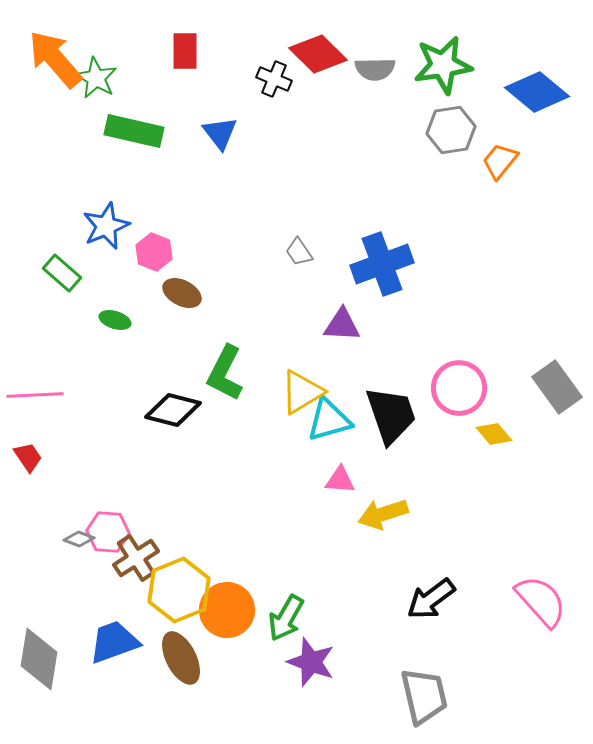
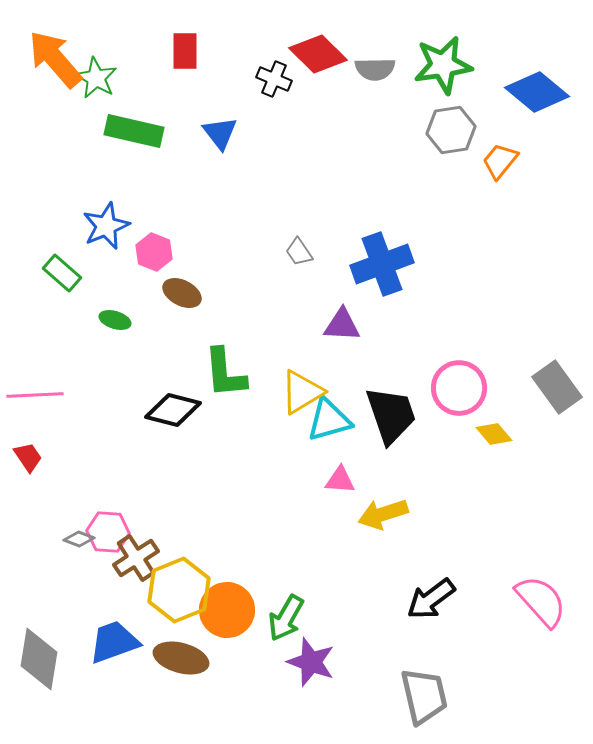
green L-shape at (225, 373): rotated 32 degrees counterclockwise
brown ellipse at (181, 658): rotated 48 degrees counterclockwise
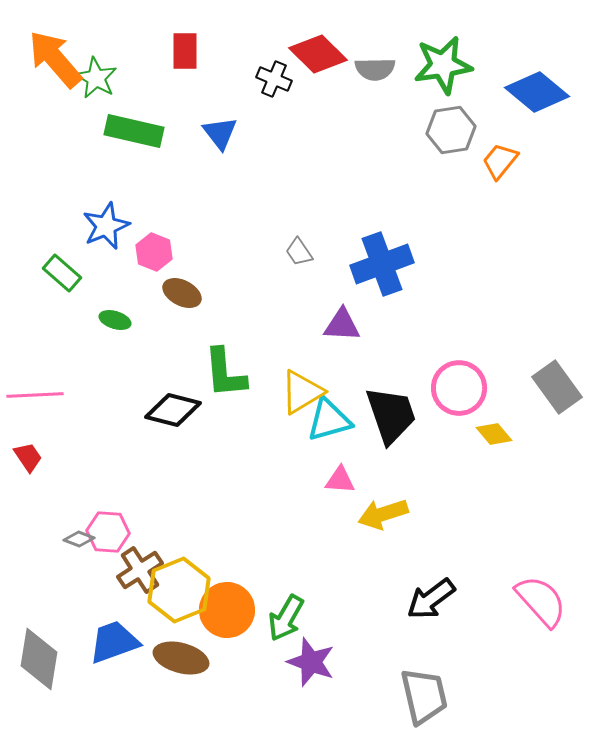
brown cross at (136, 558): moved 4 px right, 12 px down
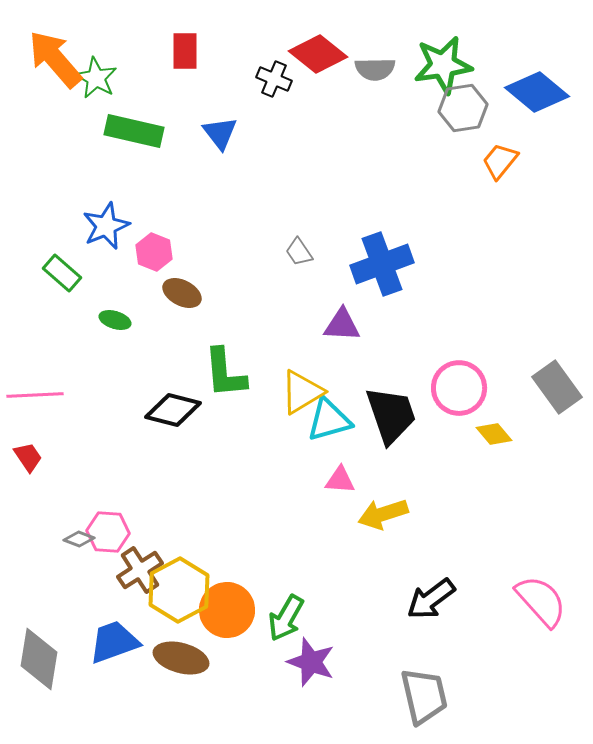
red diamond at (318, 54): rotated 6 degrees counterclockwise
gray hexagon at (451, 130): moved 12 px right, 22 px up
yellow hexagon at (179, 590): rotated 6 degrees counterclockwise
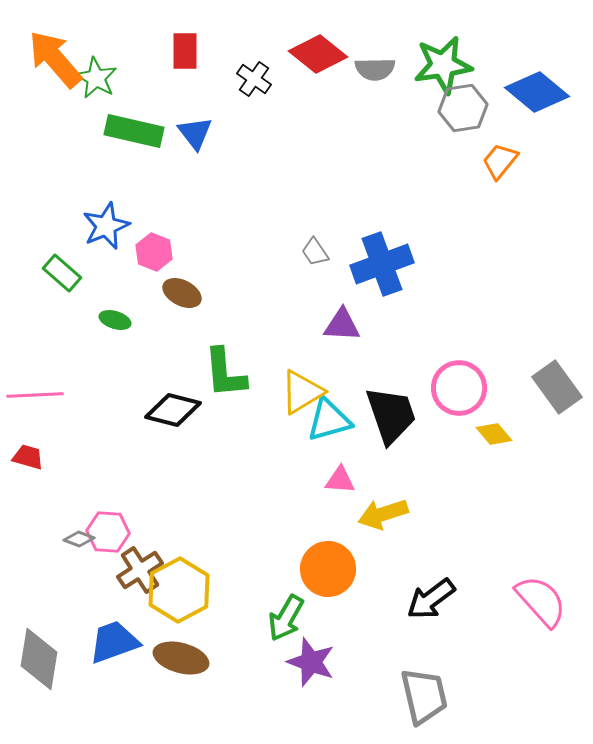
black cross at (274, 79): moved 20 px left; rotated 12 degrees clockwise
blue triangle at (220, 133): moved 25 px left
gray trapezoid at (299, 252): moved 16 px right
red trapezoid at (28, 457): rotated 40 degrees counterclockwise
orange circle at (227, 610): moved 101 px right, 41 px up
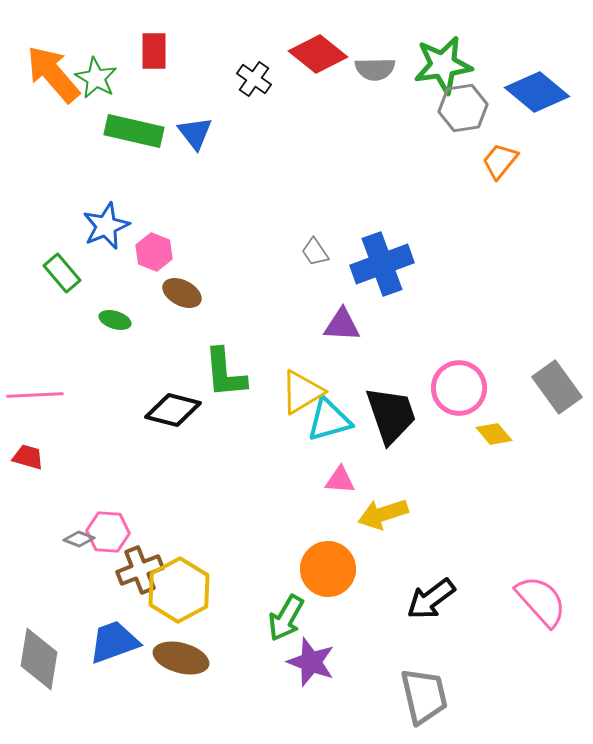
red rectangle at (185, 51): moved 31 px left
orange arrow at (55, 59): moved 2 px left, 15 px down
green rectangle at (62, 273): rotated 9 degrees clockwise
brown cross at (140, 570): rotated 12 degrees clockwise
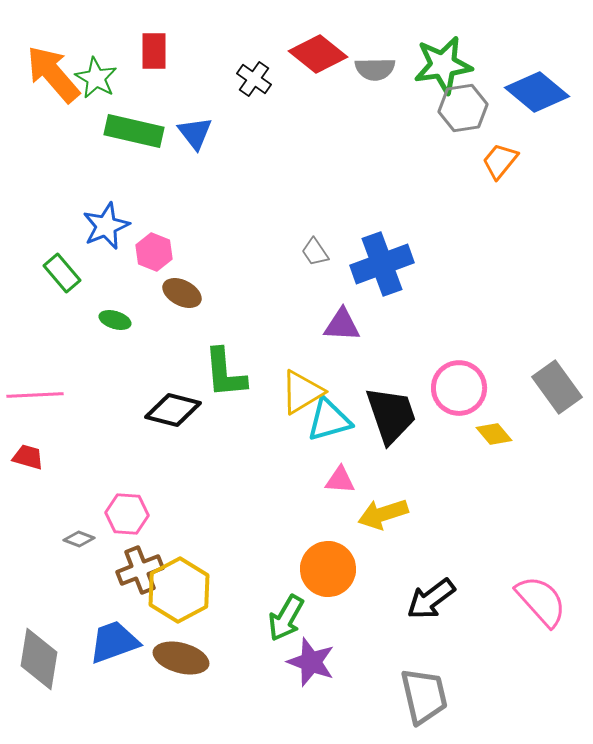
pink hexagon at (108, 532): moved 19 px right, 18 px up
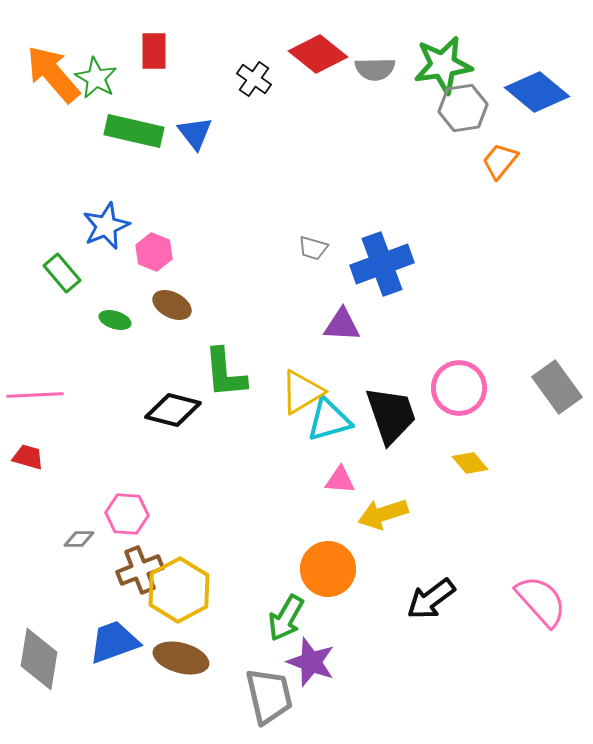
gray trapezoid at (315, 252): moved 2 px left, 4 px up; rotated 40 degrees counterclockwise
brown ellipse at (182, 293): moved 10 px left, 12 px down
yellow diamond at (494, 434): moved 24 px left, 29 px down
gray diamond at (79, 539): rotated 20 degrees counterclockwise
gray trapezoid at (424, 696): moved 155 px left
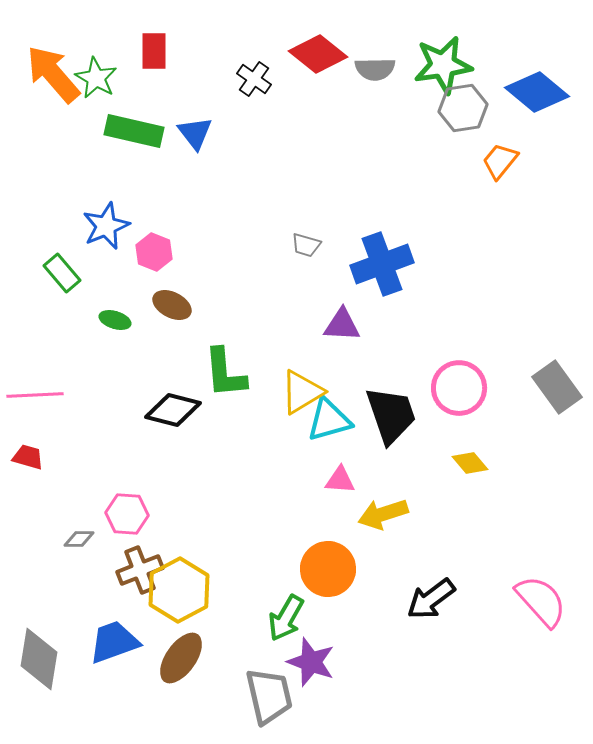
gray trapezoid at (313, 248): moved 7 px left, 3 px up
brown ellipse at (181, 658): rotated 70 degrees counterclockwise
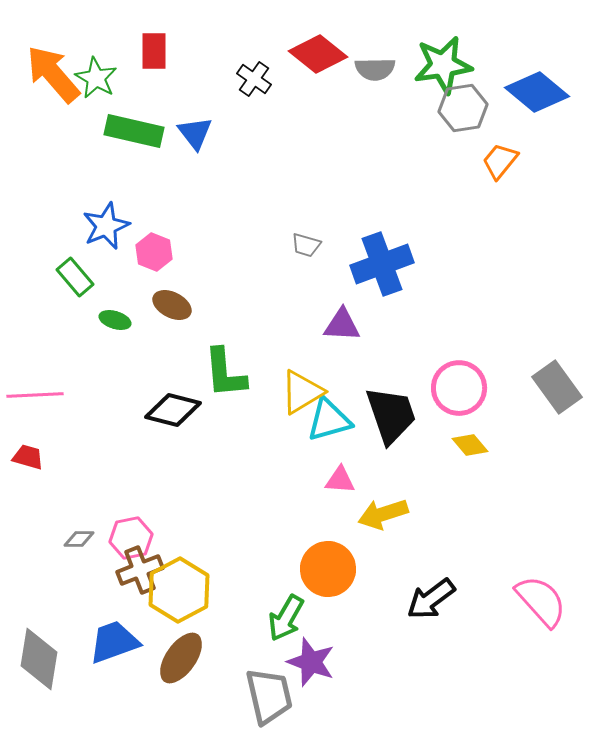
green rectangle at (62, 273): moved 13 px right, 4 px down
yellow diamond at (470, 463): moved 18 px up
pink hexagon at (127, 514): moved 4 px right, 24 px down; rotated 15 degrees counterclockwise
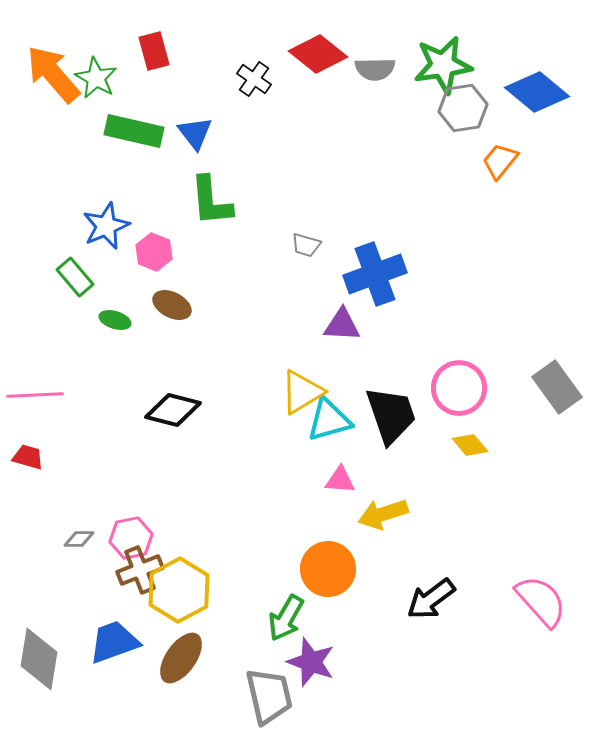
red rectangle at (154, 51): rotated 15 degrees counterclockwise
blue cross at (382, 264): moved 7 px left, 10 px down
green L-shape at (225, 373): moved 14 px left, 172 px up
